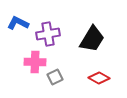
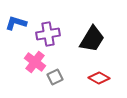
blue L-shape: moved 2 px left; rotated 10 degrees counterclockwise
pink cross: rotated 35 degrees clockwise
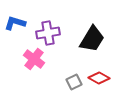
blue L-shape: moved 1 px left
purple cross: moved 1 px up
pink cross: moved 1 px left, 3 px up
gray square: moved 19 px right, 5 px down
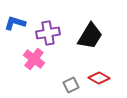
black trapezoid: moved 2 px left, 3 px up
gray square: moved 3 px left, 3 px down
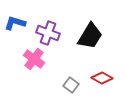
purple cross: rotated 30 degrees clockwise
red diamond: moved 3 px right
gray square: rotated 28 degrees counterclockwise
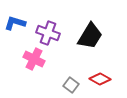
pink cross: rotated 10 degrees counterclockwise
red diamond: moved 2 px left, 1 px down
